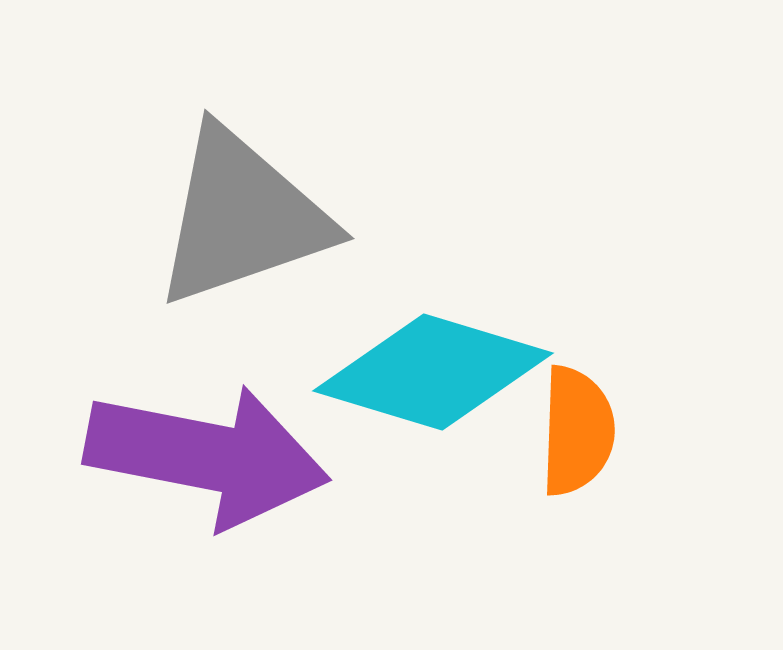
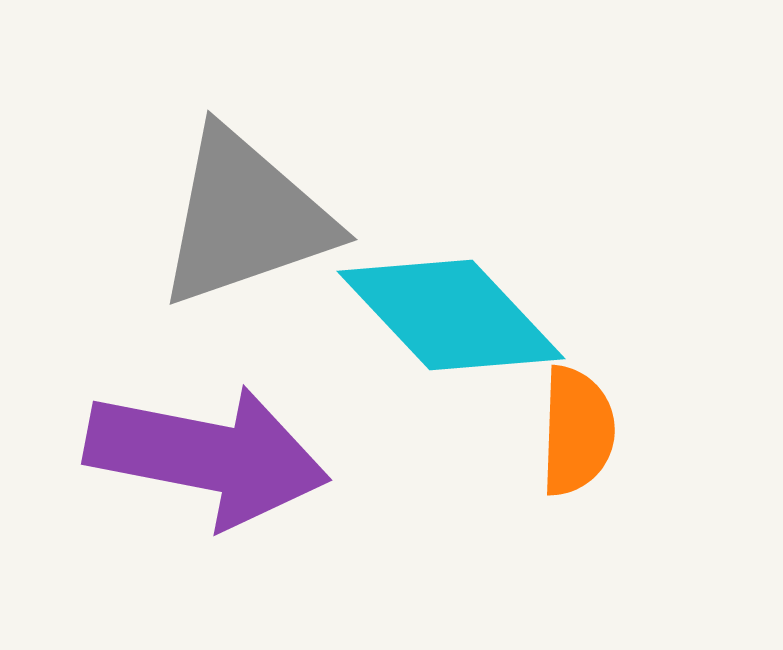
gray triangle: moved 3 px right, 1 px down
cyan diamond: moved 18 px right, 57 px up; rotated 30 degrees clockwise
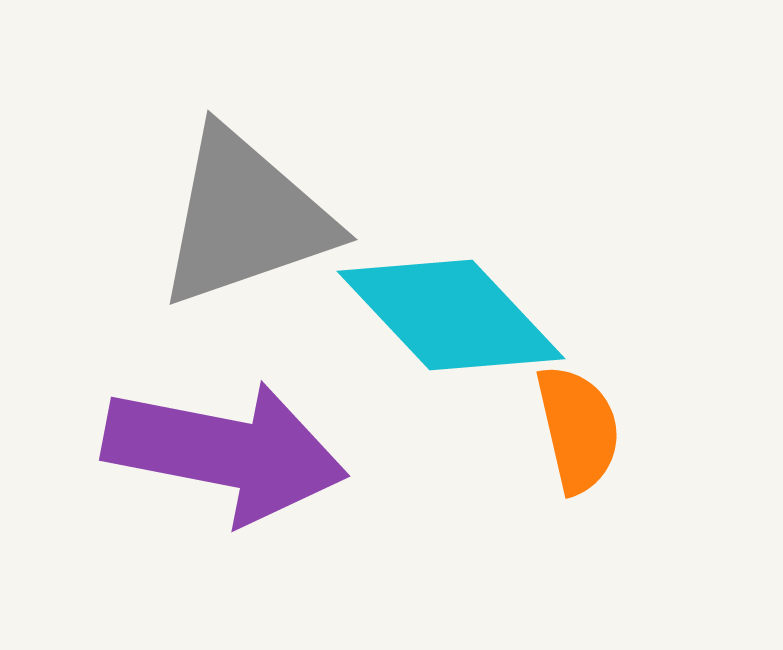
orange semicircle: moved 1 px right, 2 px up; rotated 15 degrees counterclockwise
purple arrow: moved 18 px right, 4 px up
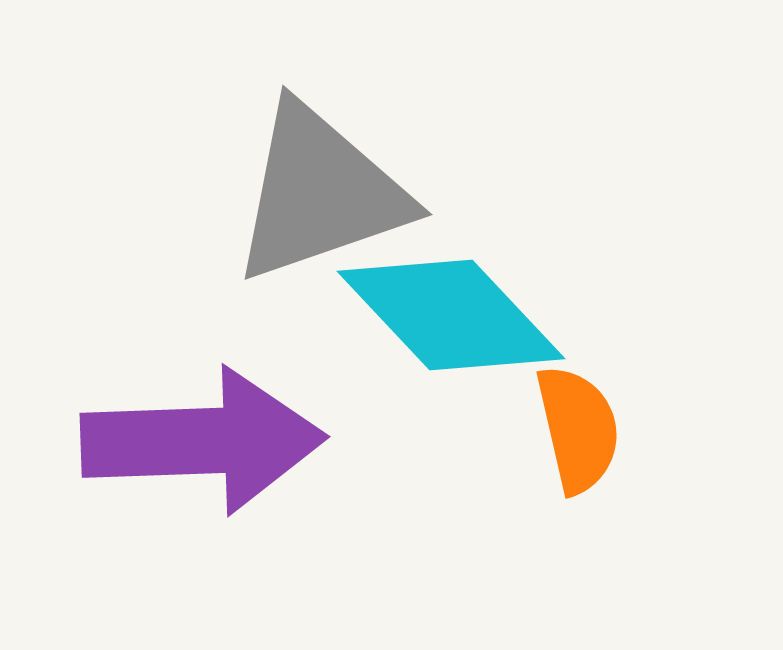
gray triangle: moved 75 px right, 25 px up
purple arrow: moved 22 px left, 11 px up; rotated 13 degrees counterclockwise
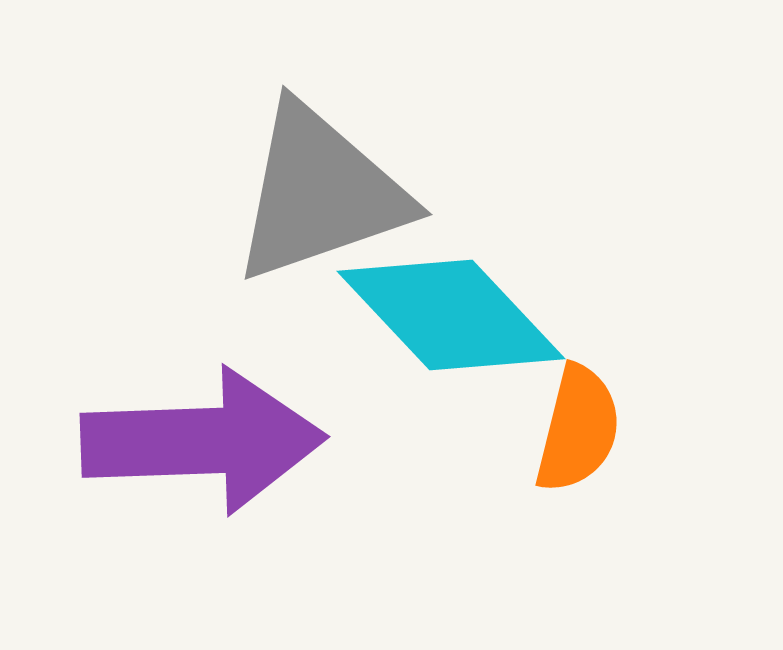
orange semicircle: rotated 27 degrees clockwise
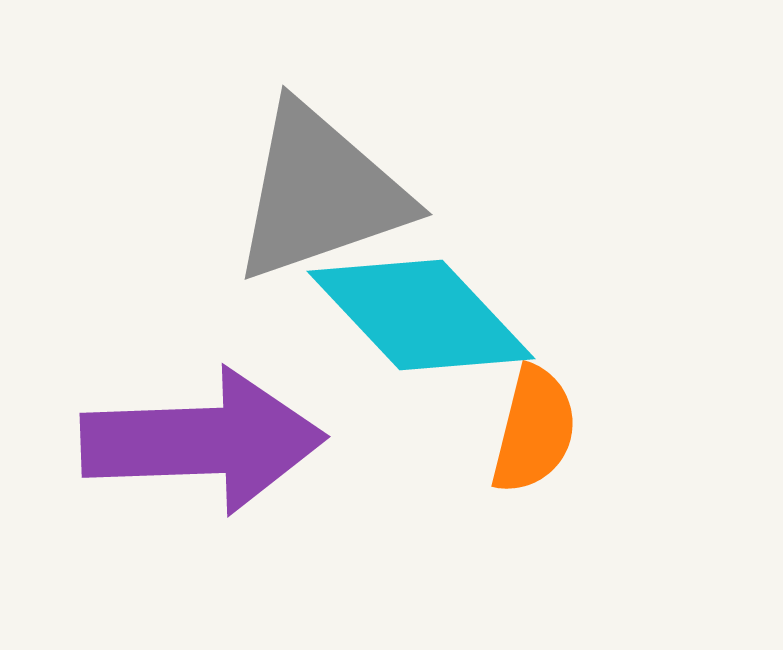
cyan diamond: moved 30 px left
orange semicircle: moved 44 px left, 1 px down
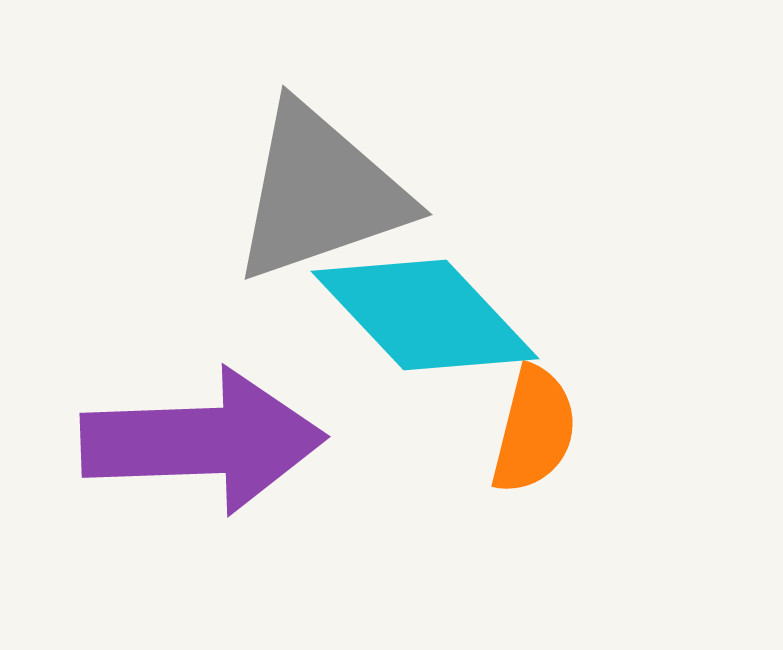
cyan diamond: moved 4 px right
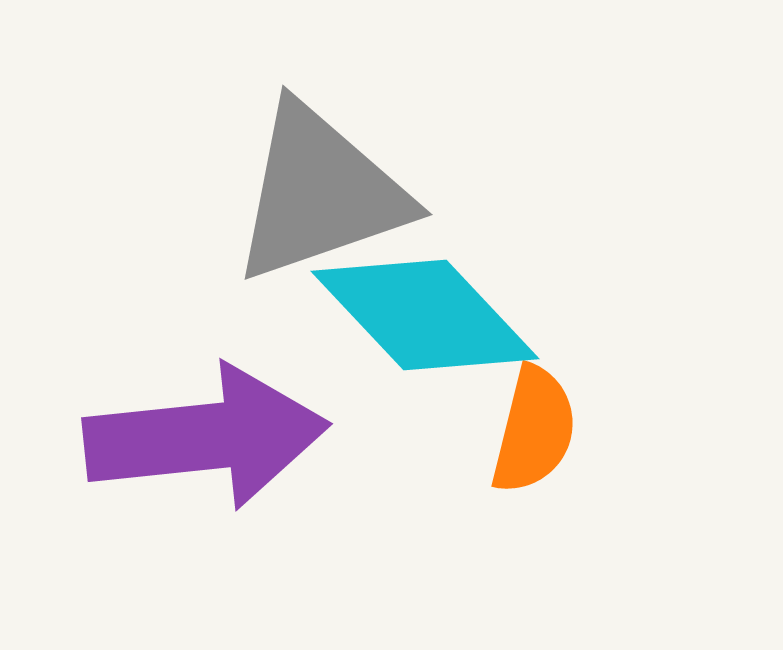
purple arrow: moved 3 px right, 4 px up; rotated 4 degrees counterclockwise
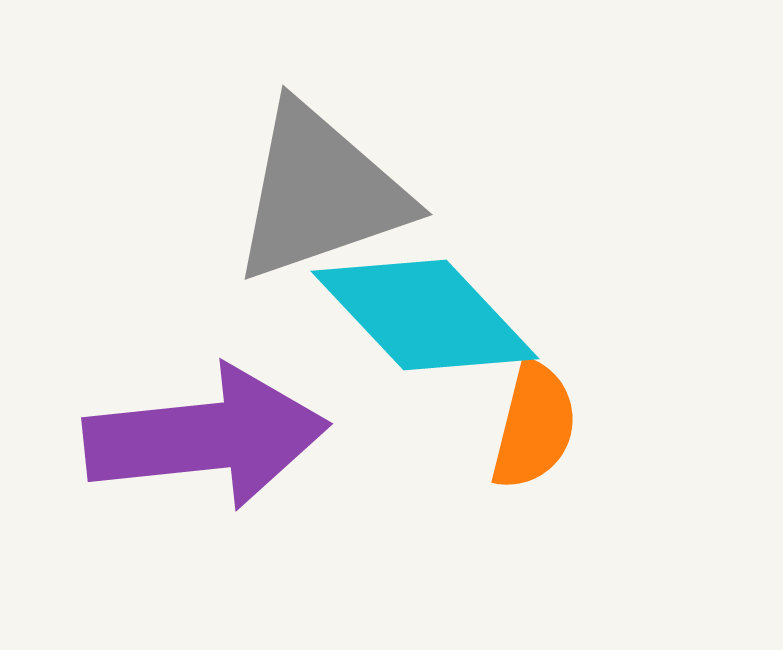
orange semicircle: moved 4 px up
